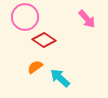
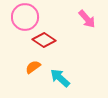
orange semicircle: moved 2 px left
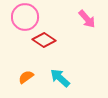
orange semicircle: moved 7 px left, 10 px down
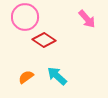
cyan arrow: moved 3 px left, 2 px up
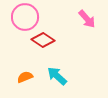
red diamond: moved 1 px left
orange semicircle: moved 1 px left; rotated 14 degrees clockwise
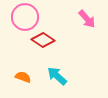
orange semicircle: moved 2 px left; rotated 42 degrees clockwise
